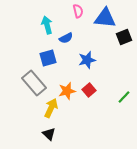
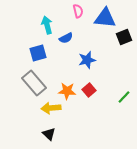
blue square: moved 10 px left, 5 px up
orange star: rotated 18 degrees clockwise
yellow arrow: rotated 120 degrees counterclockwise
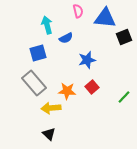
red square: moved 3 px right, 3 px up
